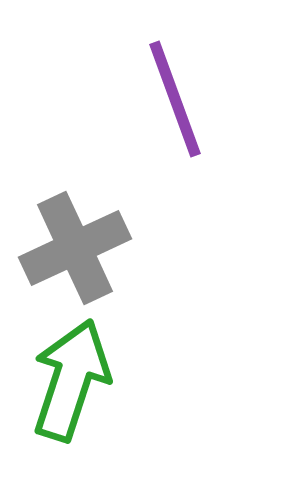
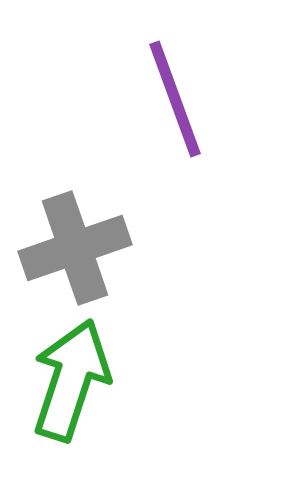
gray cross: rotated 6 degrees clockwise
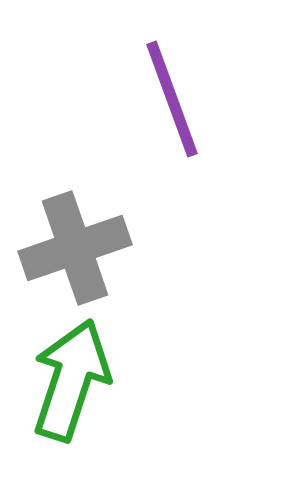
purple line: moved 3 px left
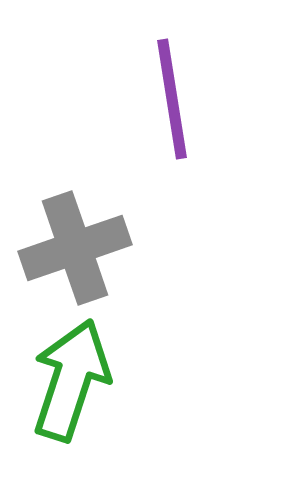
purple line: rotated 11 degrees clockwise
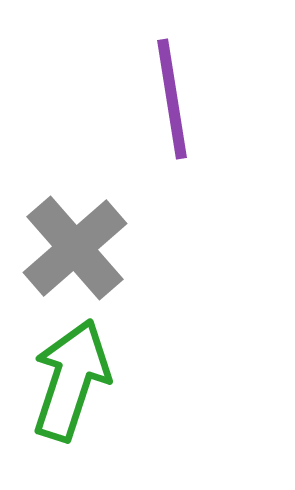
gray cross: rotated 22 degrees counterclockwise
